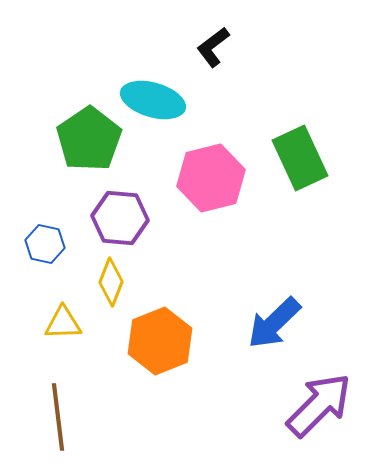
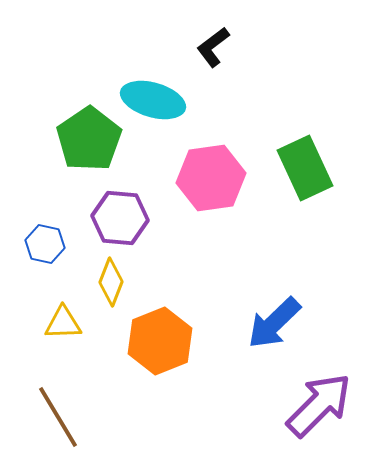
green rectangle: moved 5 px right, 10 px down
pink hexagon: rotated 6 degrees clockwise
brown line: rotated 24 degrees counterclockwise
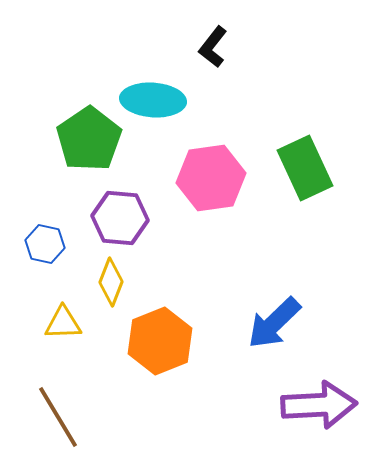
black L-shape: rotated 15 degrees counterclockwise
cyan ellipse: rotated 12 degrees counterclockwise
purple arrow: rotated 42 degrees clockwise
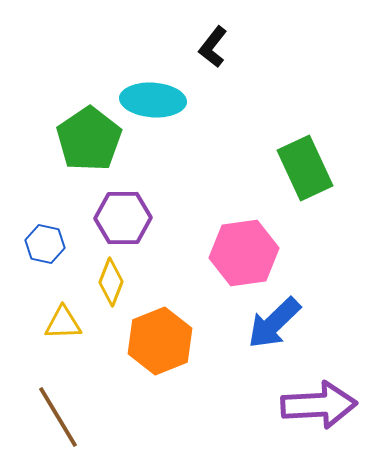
pink hexagon: moved 33 px right, 75 px down
purple hexagon: moved 3 px right; rotated 6 degrees counterclockwise
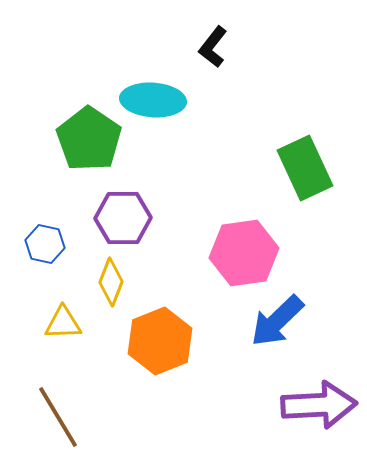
green pentagon: rotated 4 degrees counterclockwise
blue arrow: moved 3 px right, 2 px up
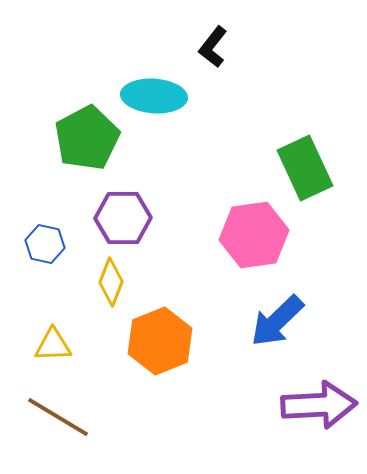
cyan ellipse: moved 1 px right, 4 px up
green pentagon: moved 2 px left, 1 px up; rotated 10 degrees clockwise
pink hexagon: moved 10 px right, 18 px up
yellow triangle: moved 10 px left, 22 px down
brown line: rotated 28 degrees counterclockwise
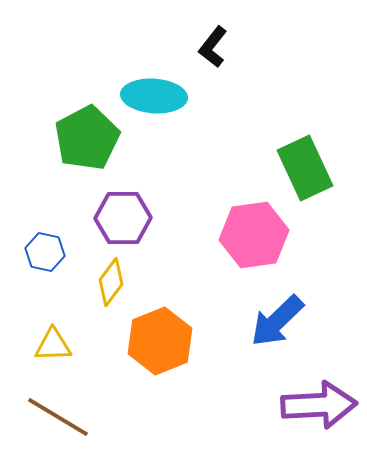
blue hexagon: moved 8 px down
yellow diamond: rotated 15 degrees clockwise
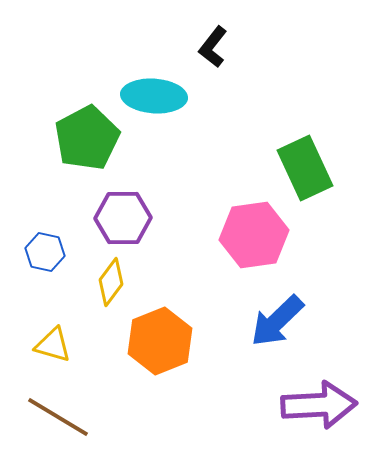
yellow triangle: rotated 18 degrees clockwise
